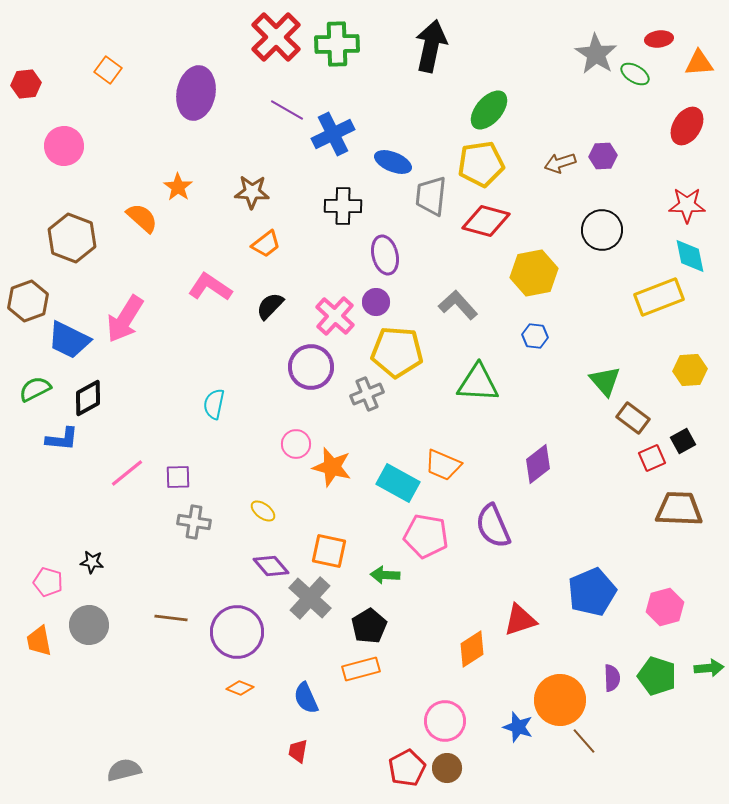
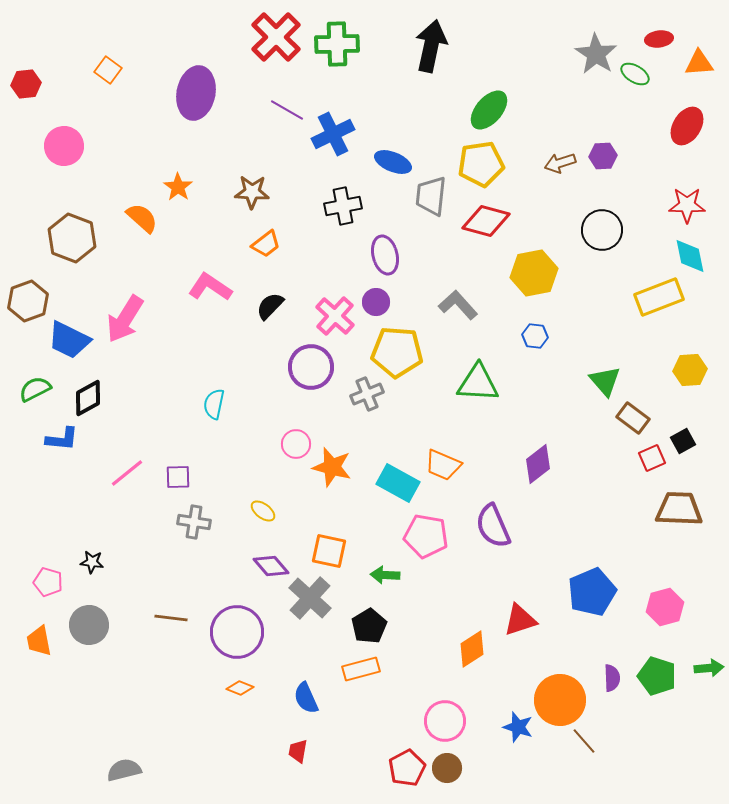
black cross at (343, 206): rotated 12 degrees counterclockwise
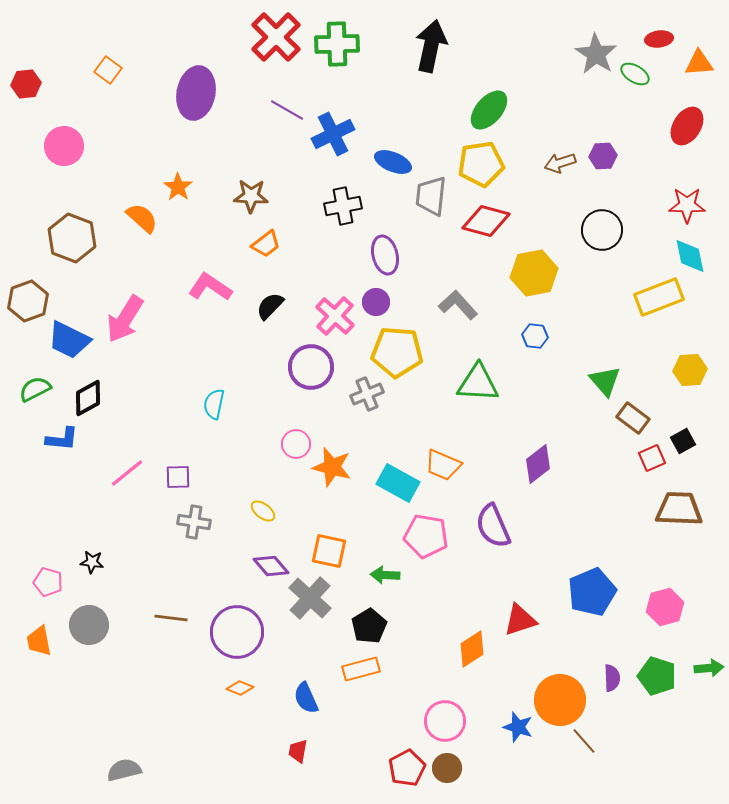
brown star at (252, 192): moved 1 px left, 4 px down
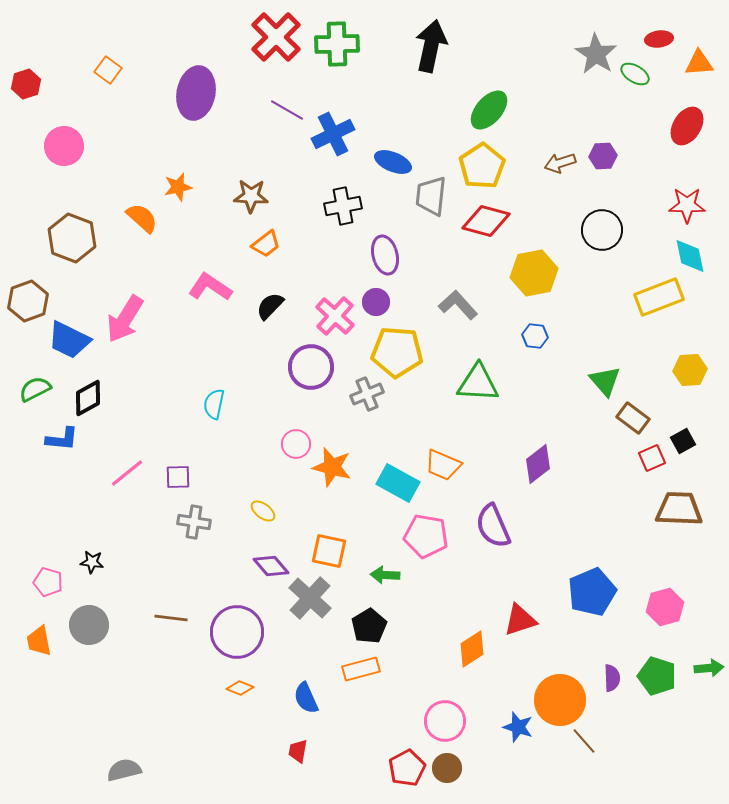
red hexagon at (26, 84): rotated 12 degrees counterclockwise
yellow pentagon at (481, 164): moved 1 px right, 2 px down; rotated 24 degrees counterclockwise
orange star at (178, 187): rotated 24 degrees clockwise
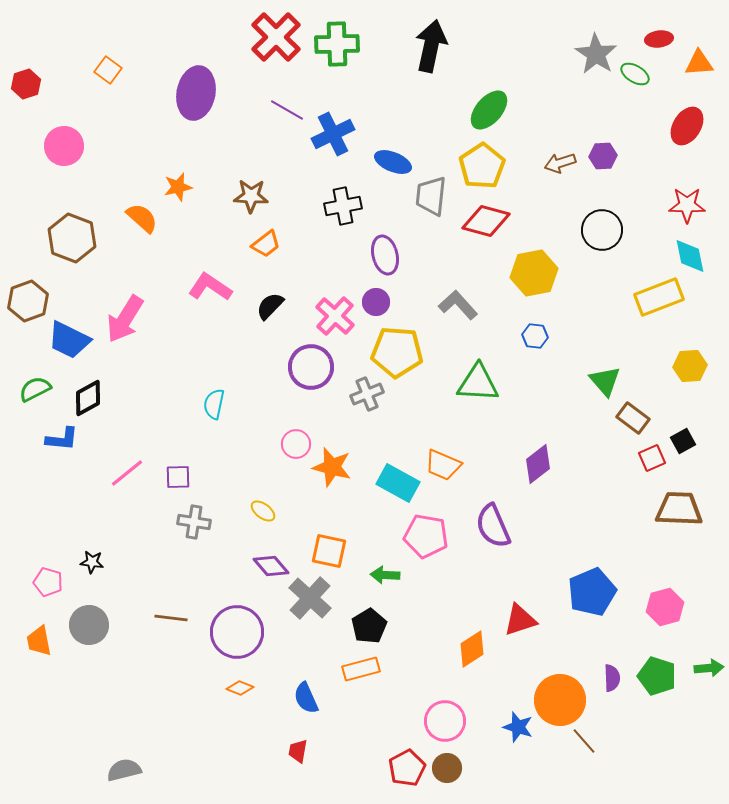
yellow hexagon at (690, 370): moved 4 px up
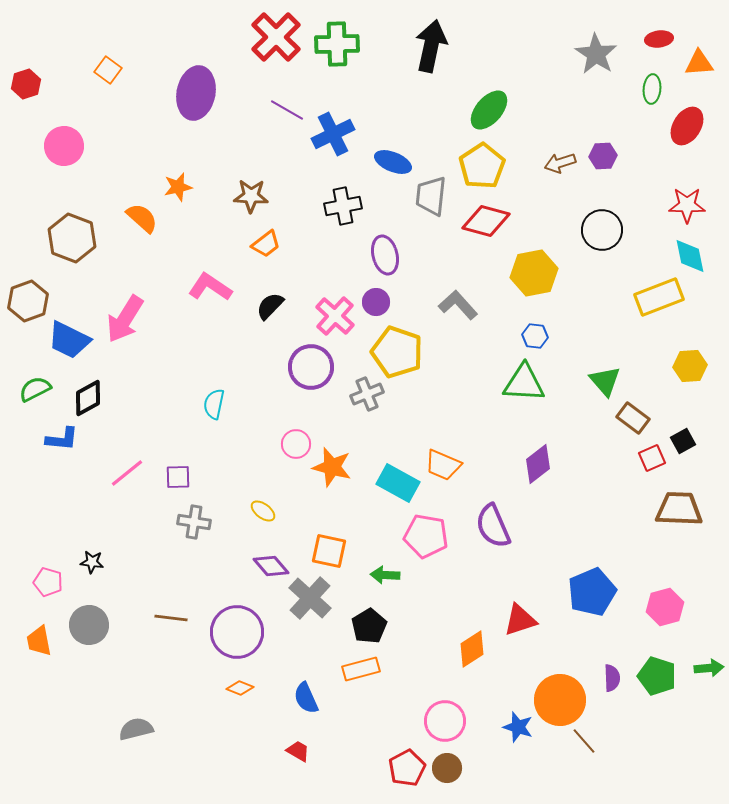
green ellipse at (635, 74): moved 17 px right, 15 px down; rotated 64 degrees clockwise
yellow pentagon at (397, 352): rotated 15 degrees clockwise
green triangle at (478, 383): moved 46 px right
red trapezoid at (298, 751): rotated 110 degrees clockwise
gray semicircle at (124, 770): moved 12 px right, 41 px up
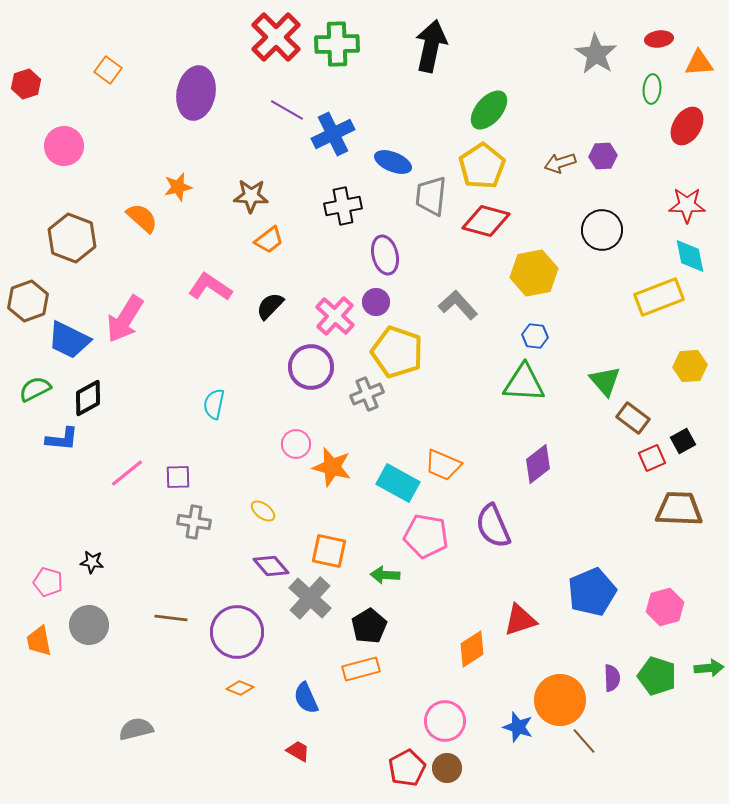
orange trapezoid at (266, 244): moved 3 px right, 4 px up
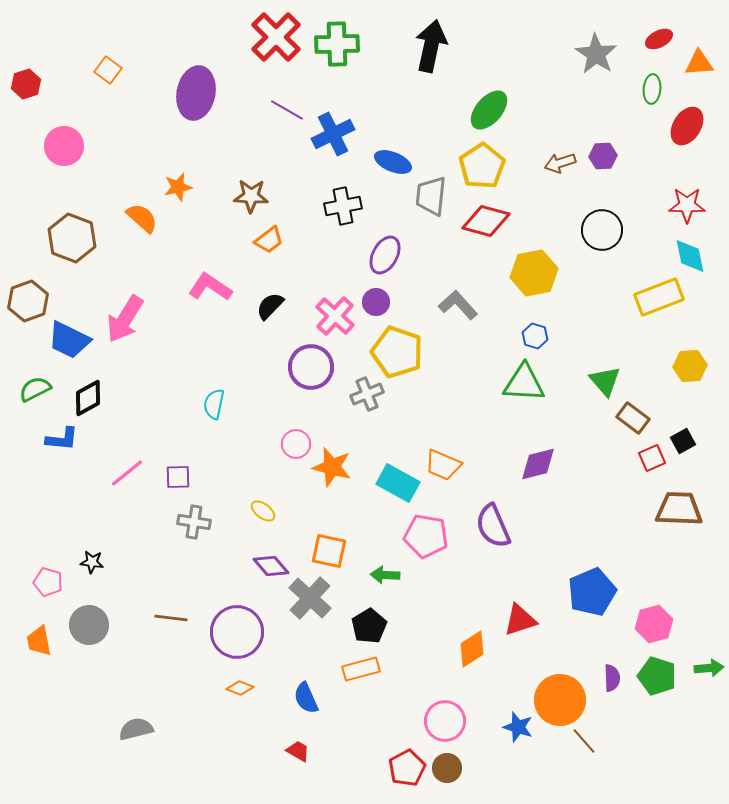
red ellipse at (659, 39): rotated 20 degrees counterclockwise
purple ellipse at (385, 255): rotated 42 degrees clockwise
blue hexagon at (535, 336): rotated 10 degrees clockwise
purple diamond at (538, 464): rotated 24 degrees clockwise
pink hexagon at (665, 607): moved 11 px left, 17 px down
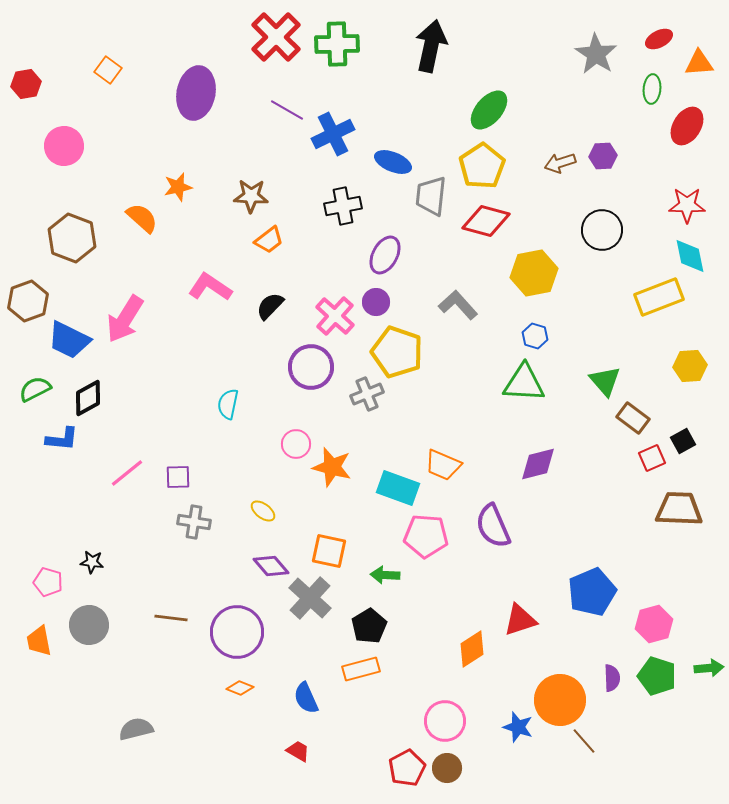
red hexagon at (26, 84): rotated 8 degrees clockwise
cyan semicircle at (214, 404): moved 14 px right
cyan rectangle at (398, 483): moved 5 px down; rotated 9 degrees counterclockwise
pink pentagon at (426, 536): rotated 6 degrees counterclockwise
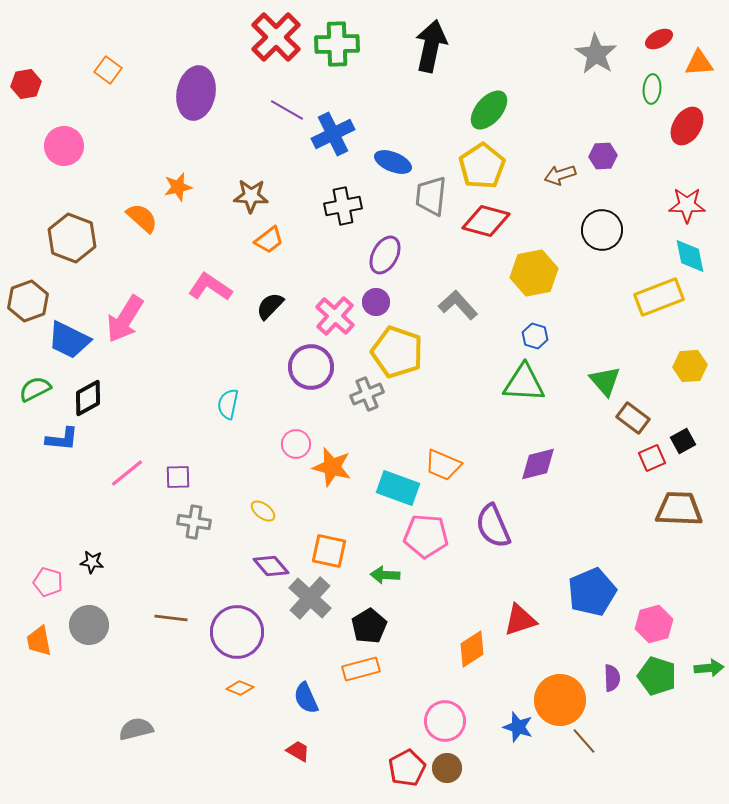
brown arrow at (560, 163): moved 12 px down
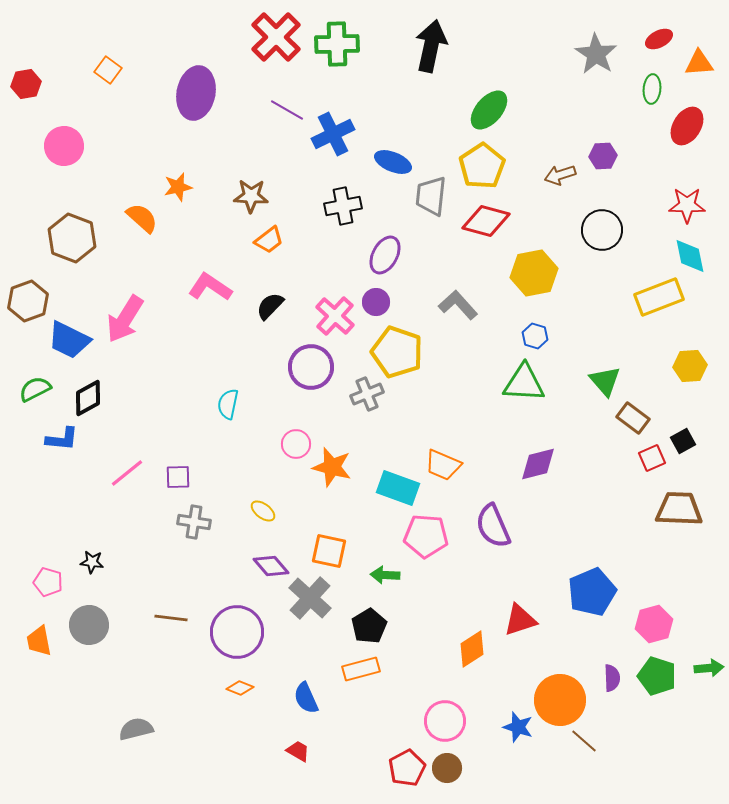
brown line at (584, 741): rotated 8 degrees counterclockwise
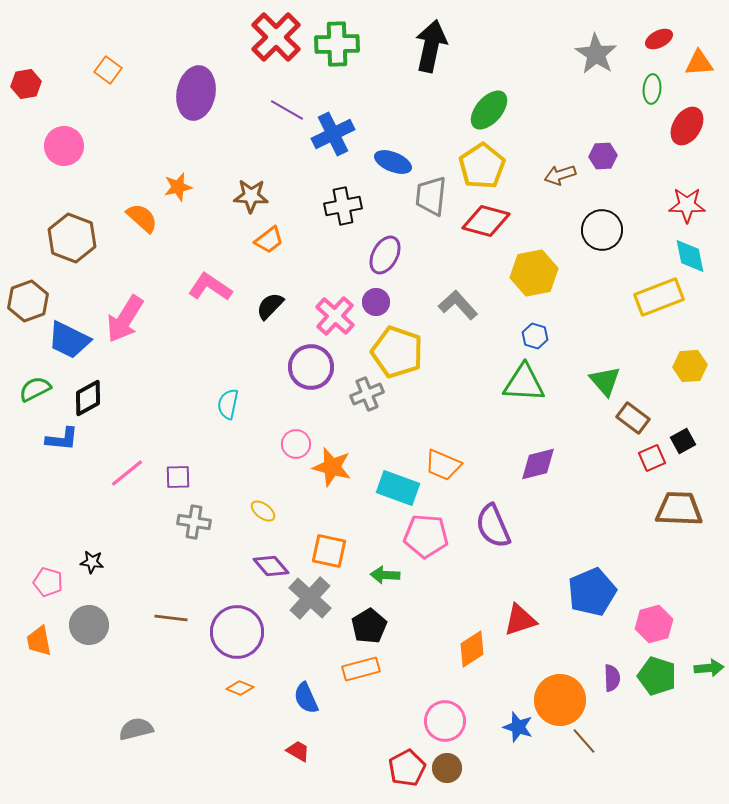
brown line at (584, 741): rotated 8 degrees clockwise
